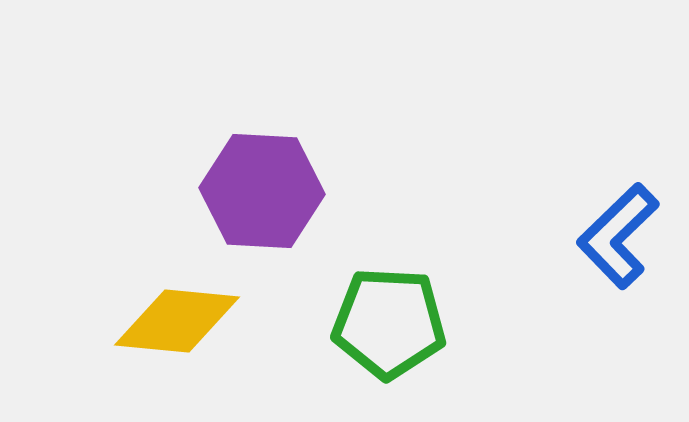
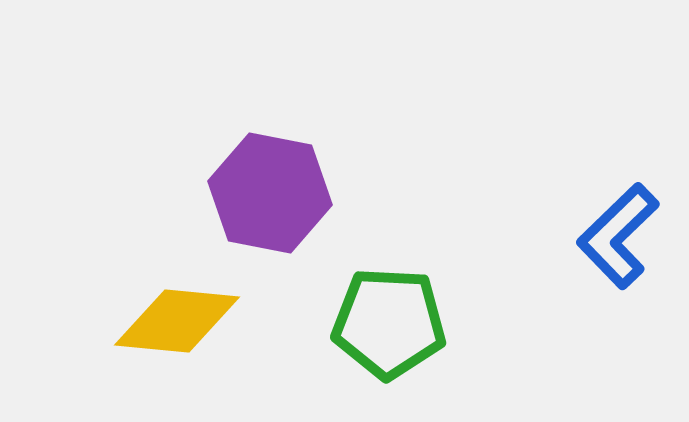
purple hexagon: moved 8 px right, 2 px down; rotated 8 degrees clockwise
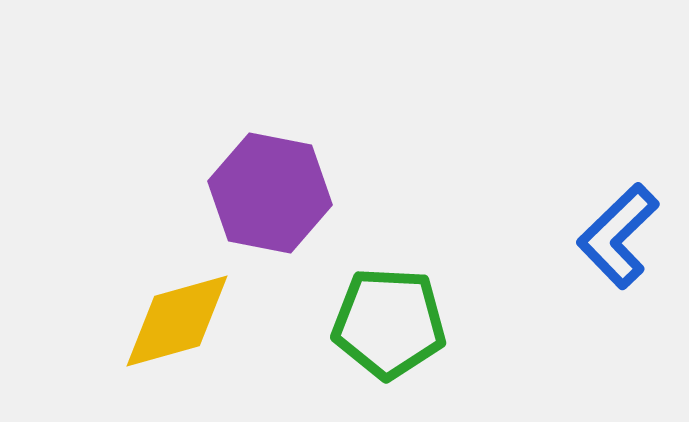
yellow diamond: rotated 21 degrees counterclockwise
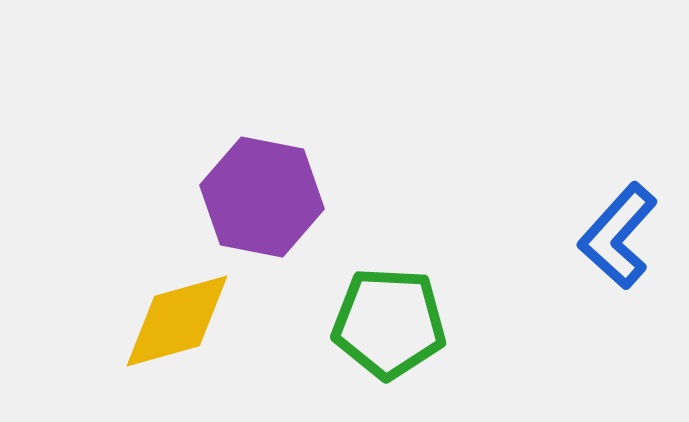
purple hexagon: moved 8 px left, 4 px down
blue L-shape: rotated 4 degrees counterclockwise
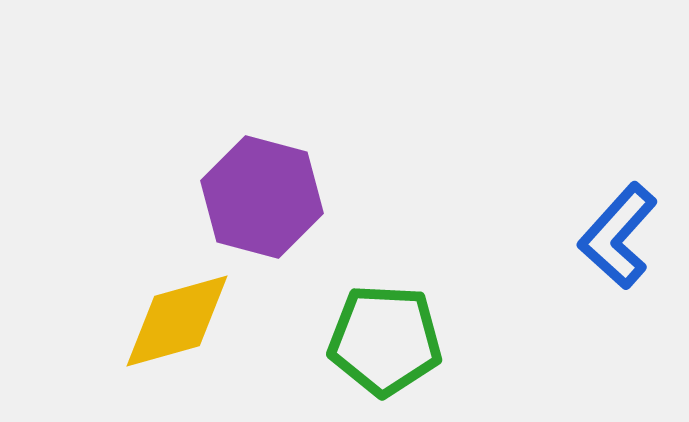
purple hexagon: rotated 4 degrees clockwise
green pentagon: moved 4 px left, 17 px down
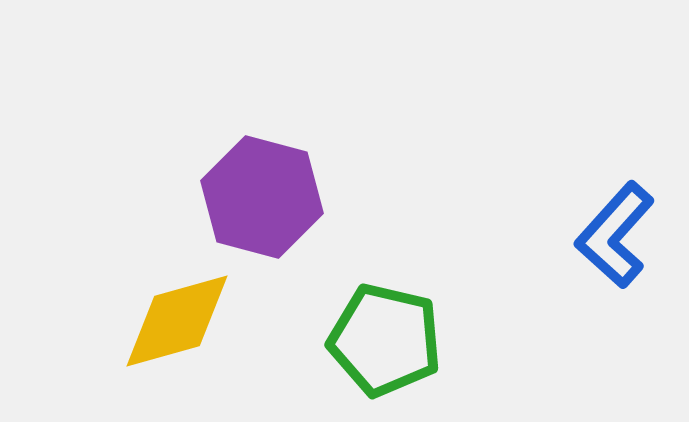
blue L-shape: moved 3 px left, 1 px up
green pentagon: rotated 10 degrees clockwise
